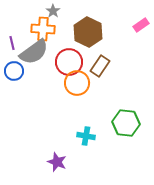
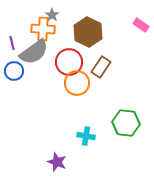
gray star: moved 1 px left, 4 px down
pink rectangle: rotated 70 degrees clockwise
brown rectangle: moved 1 px right, 1 px down
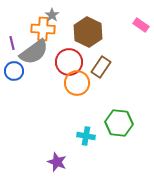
green hexagon: moved 7 px left
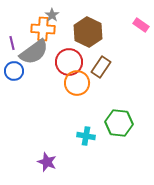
purple star: moved 10 px left
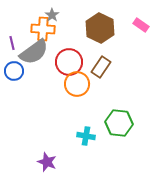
brown hexagon: moved 12 px right, 4 px up
orange circle: moved 1 px down
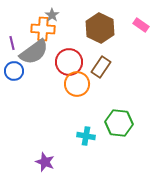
purple star: moved 2 px left
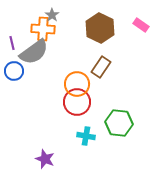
red circle: moved 8 px right, 40 px down
purple star: moved 3 px up
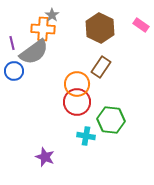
green hexagon: moved 8 px left, 3 px up
purple star: moved 2 px up
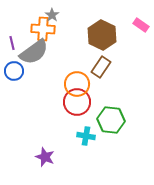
brown hexagon: moved 2 px right, 7 px down
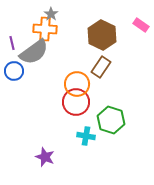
gray star: moved 1 px left, 1 px up
orange cross: moved 2 px right
red circle: moved 1 px left
green hexagon: rotated 12 degrees clockwise
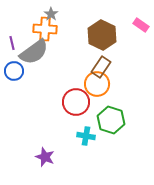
orange circle: moved 20 px right
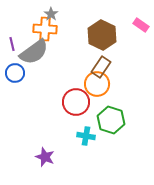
purple line: moved 1 px down
blue circle: moved 1 px right, 2 px down
